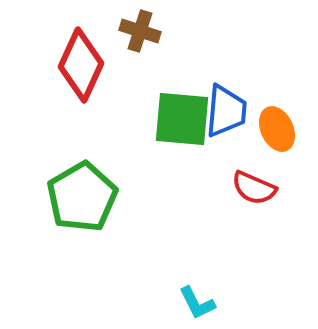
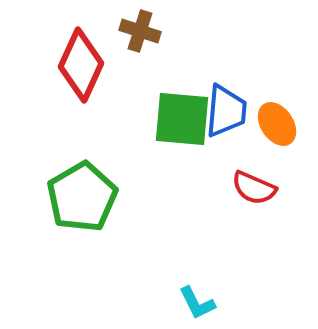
orange ellipse: moved 5 px up; rotated 9 degrees counterclockwise
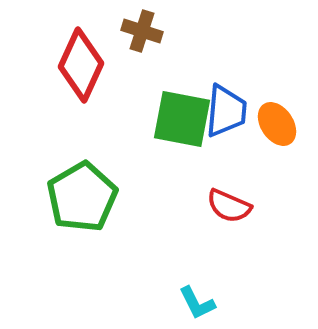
brown cross: moved 2 px right
green square: rotated 6 degrees clockwise
red semicircle: moved 25 px left, 18 px down
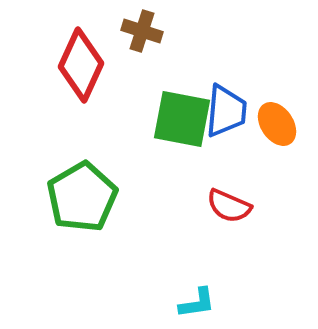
cyan L-shape: rotated 72 degrees counterclockwise
